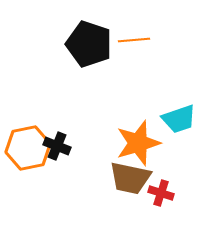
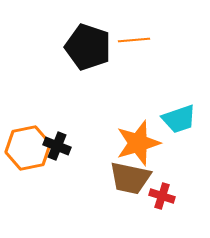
black pentagon: moved 1 px left, 3 px down
red cross: moved 1 px right, 3 px down
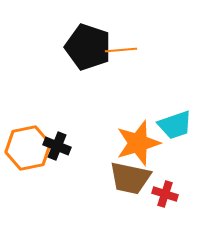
orange line: moved 13 px left, 10 px down
cyan trapezoid: moved 4 px left, 6 px down
red cross: moved 3 px right, 2 px up
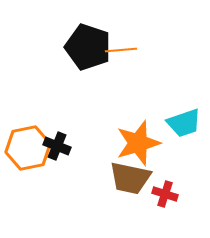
cyan trapezoid: moved 9 px right, 2 px up
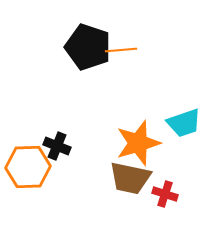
orange hexagon: moved 19 px down; rotated 9 degrees clockwise
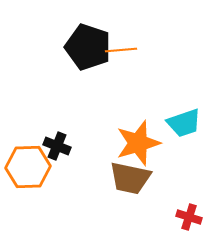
red cross: moved 24 px right, 23 px down
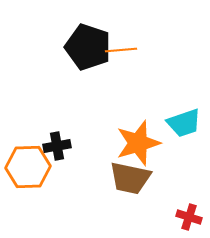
black cross: rotated 32 degrees counterclockwise
